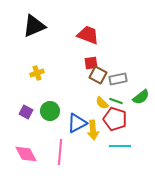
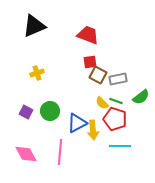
red square: moved 1 px left, 1 px up
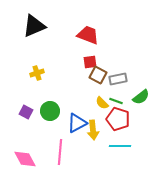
red pentagon: moved 3 px right
pink diamond: moved 1 px left, 5 px down
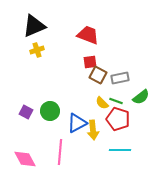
yellow cross: moved 23 px up
gray rectangle: moved 2 px right, 1 px up
cyan line: moved 4 px down
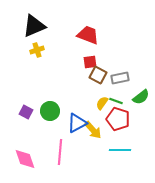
yellow semicircle: rotated 80 degrees clockwise
yellow arrow: rotated 36 degrees counterclockwise
pink diamond: rotated 10 degrees clockwise
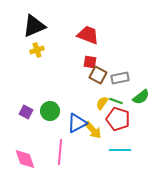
red square: rotated 16 degrees clockwise
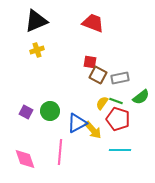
black triangle: moved 2 px right, 5 px up
red trapezoid: moved 5 px right, 12 px up
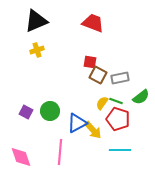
pink diamond: moved 4 px left, 2 px up
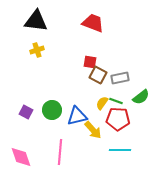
black triangle: rotated 30 degrees clockwise
green circle: moved 2 px right, 1 px up
red pentagon: rotated 15 degrees counterclockwise
blue triangle: moved 7 px up; rotated 15 degrees clockwise
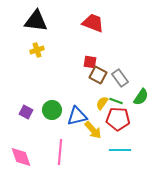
gray rectangle: rotated 66 degrees clockwise
green semicircle: rotated 18 degrees counterclockwise
